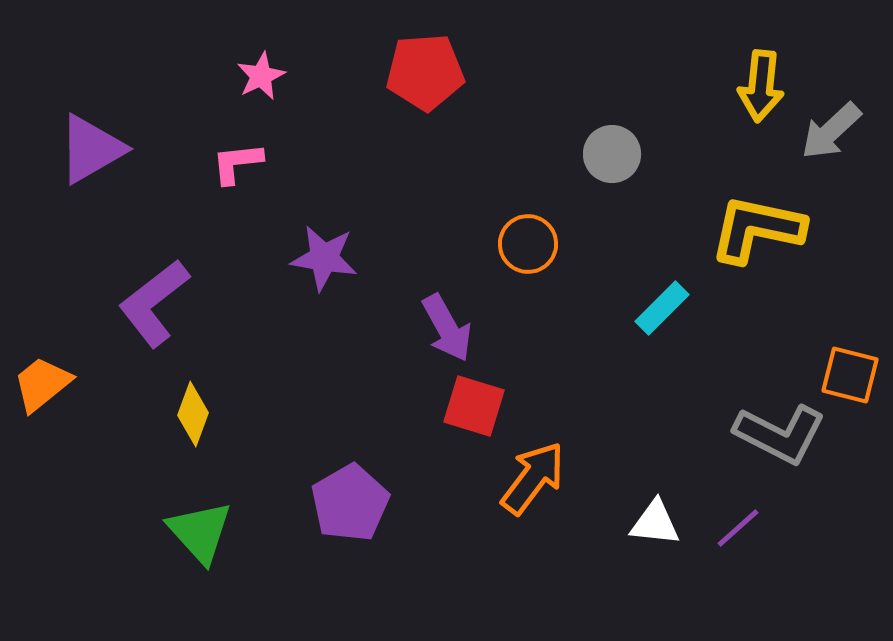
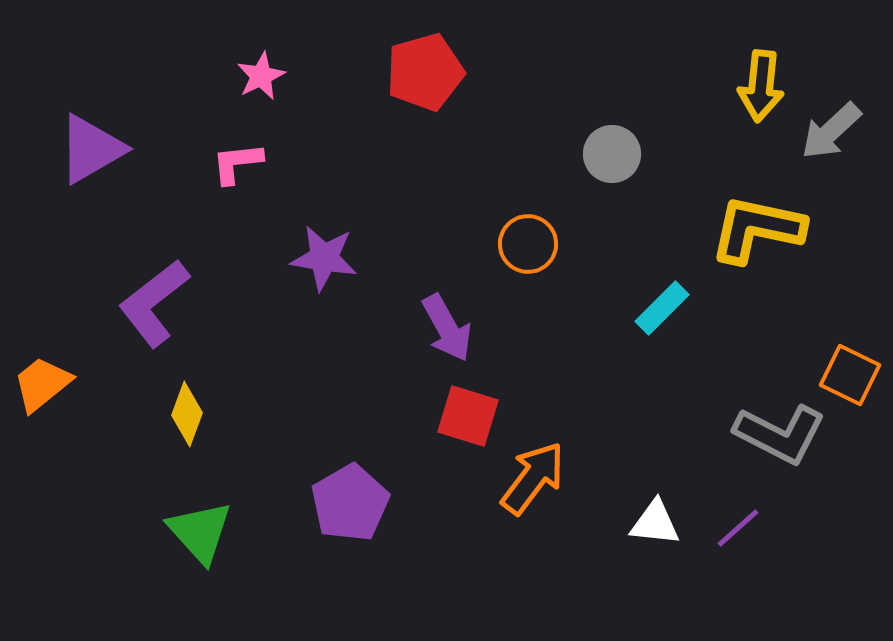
red pentagon: rotated 12 degrees counterclockwise
orange square: rotated 12 degrees clockwise
red square: moved 6 px left, 10 px down
yellow diamond: moved 6 px left
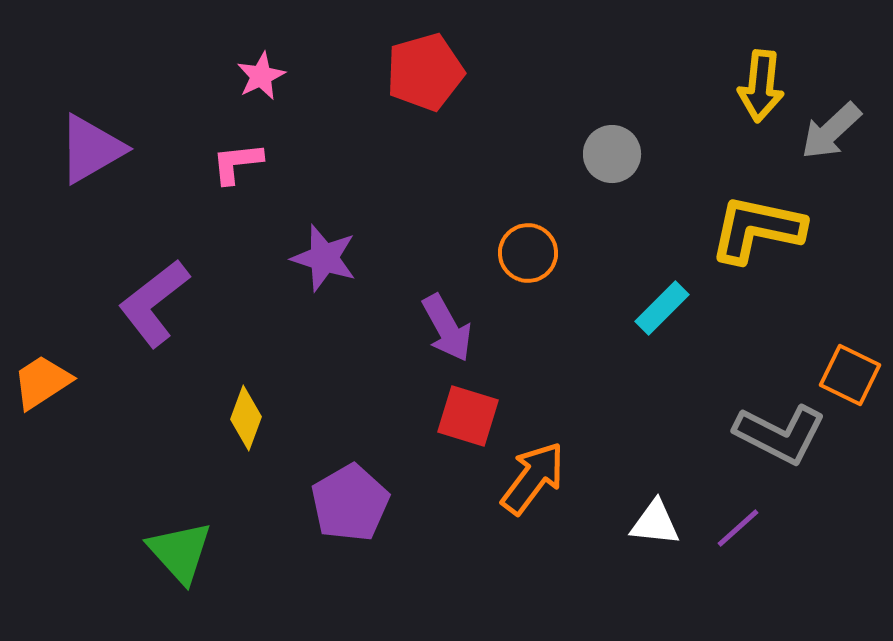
orange circle: moved 9 px down
purple star: rotated 8 degrees clockwise
orange trapezoid: moved 2 px up; rotated 6 degrees clockwise
yellow diamond: moved 59 px right, 4 px down
green triangle: moved 20 px left, 20 px down
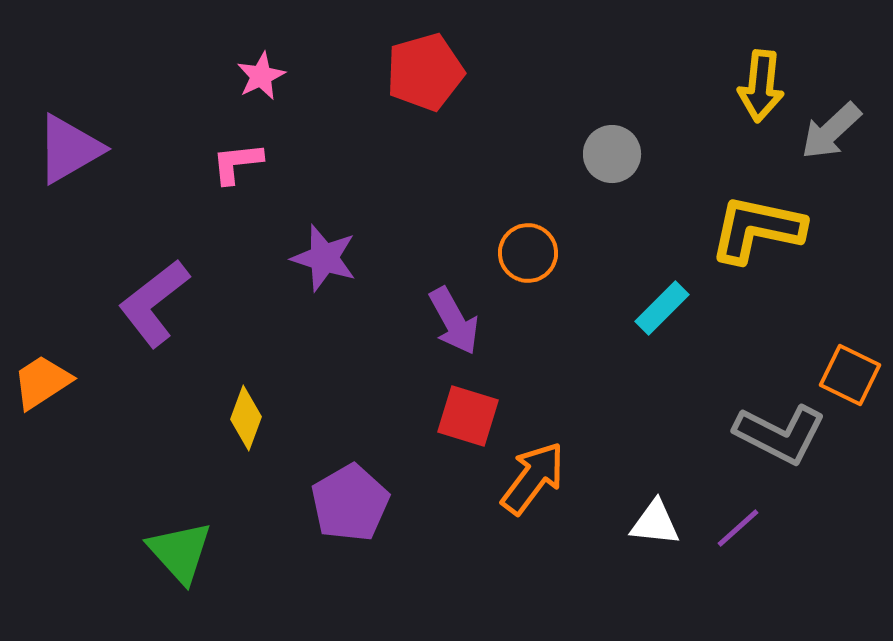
purple triangle: moved 22 px left
purple arrow: moved 7 px right, 7 px up
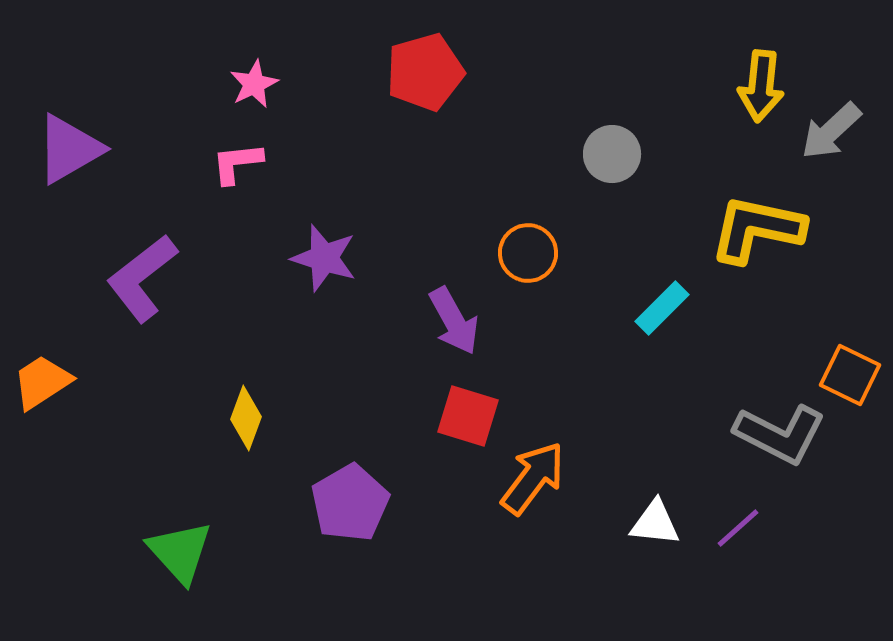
pink star: moved 7 px left, 8 px down
purple L-shape: moved 12 px left, 25 px up
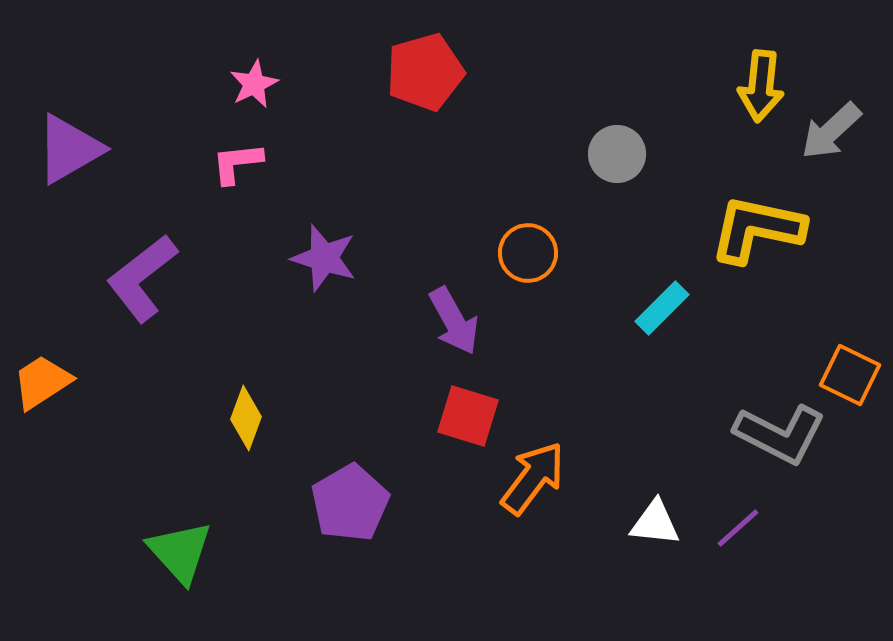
gray circle: moved 5 px right
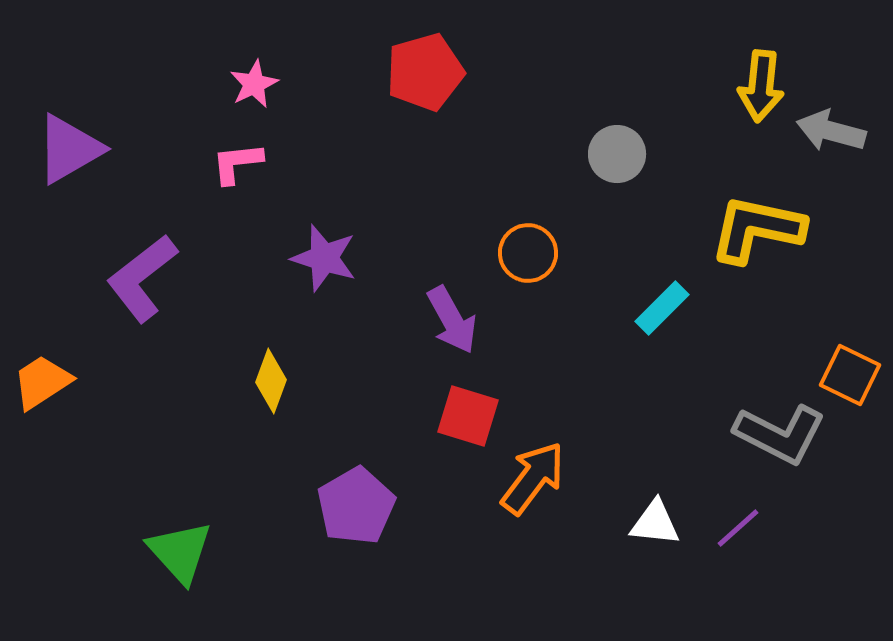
gray arrow: rotated 58 degrees clockwise
purple arrow: moved 2 px left, 1 px up
yellow diamond: moved 25 px right, 37 px up
purple pentagon: moved 6 px right, 3 px down
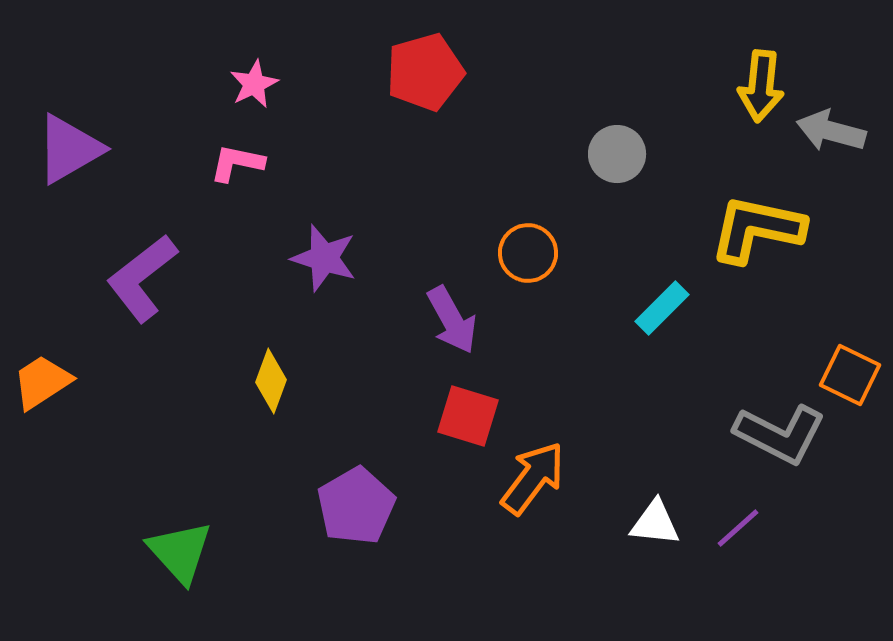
pink L-shape: rotated 18 degrees clockwise
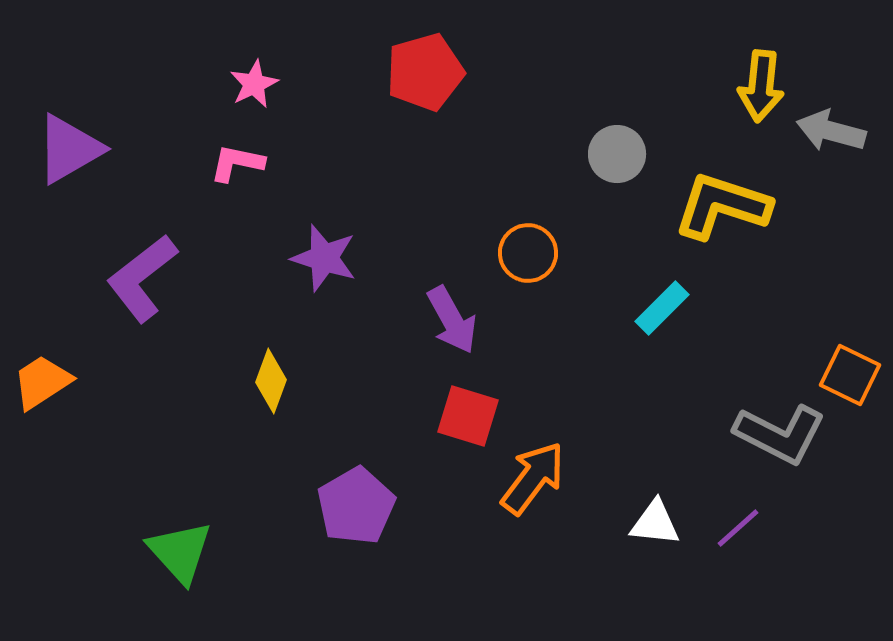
yellow L-shape: moved 35 px left, 23 px up; rotated 6 degrees clockwise
